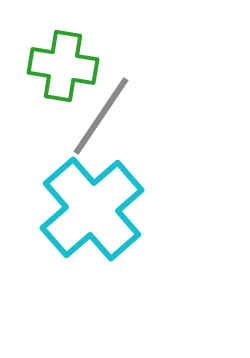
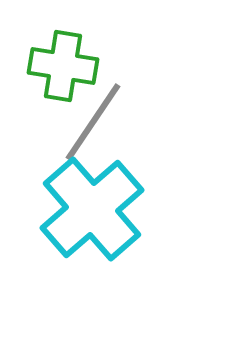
gray line: moved 8 px left, 6 px down
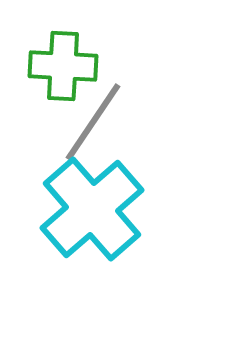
green cross: rotated 6 degrees counterclockwise
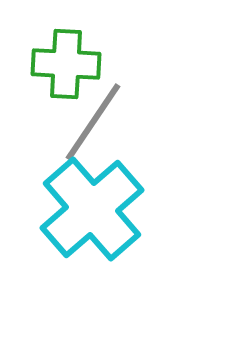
green cross: moved 3 px right, 2 px up
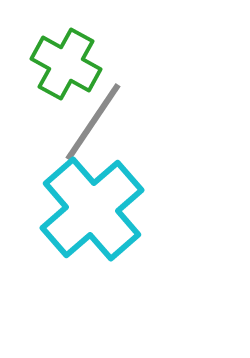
green cross: rotated 26 degrees clockwise
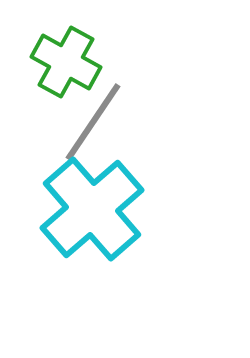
green cross: moved 2 px up
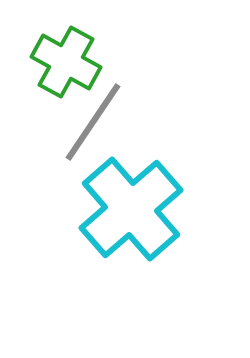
cyan cross: moved 39 px right
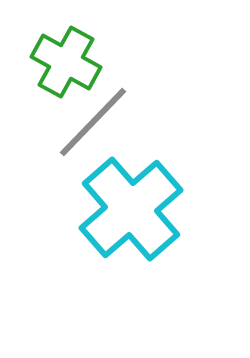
gray line: rotated 10 degrees clockwise
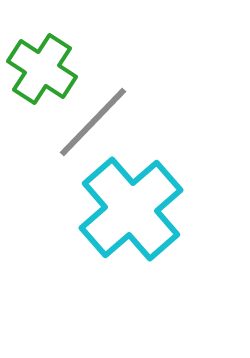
green cross: moved 24 px left, 7 px down; rotated 4 degrees clockwise
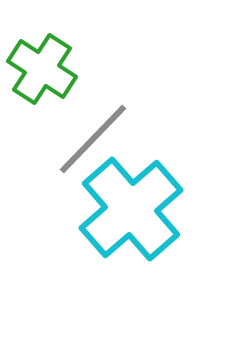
gray line: moved 17 px down
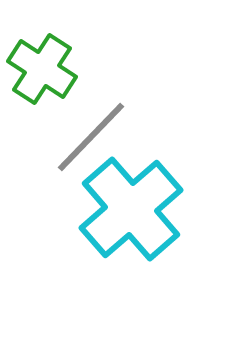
gray line: moved 2 px left, 2 px up
